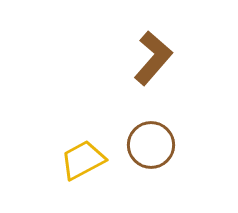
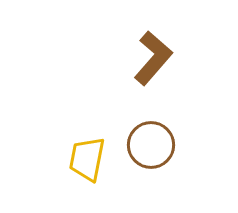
yellow trapezoid: moved 4 px right, 1 px up; rotated 51 degrees counterclockwise
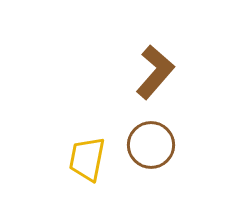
brown L-shape: moved 2 px right, 14 px down
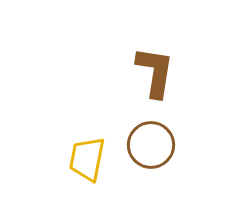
brown L-shape: rotated 32 degrees counterclockwise
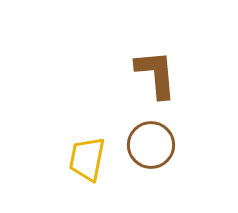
brown L-shape: moved 1 px right, 2 px down; rotated 14 degrees counterclockwise
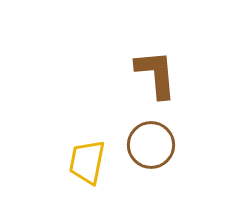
yellow trapezoid: moved 3 px down
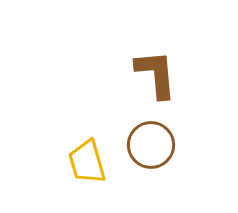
yellow trapezoid: rotated 27 degrees counterclockwise
